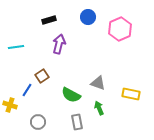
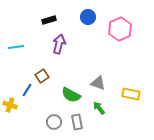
green arrow: rotated 16 degrees counterclockwise
gray circle: moved 16 px right
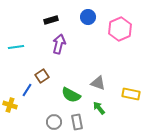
black rectangle: moved 2 px right
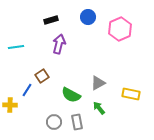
gray triangle: rotated 49 degrees counterclockwise
yellow cross: rotated 16 degrees counterclockwise
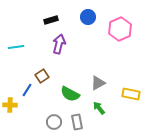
green semicircle: moved 1 px left, 1 px up
